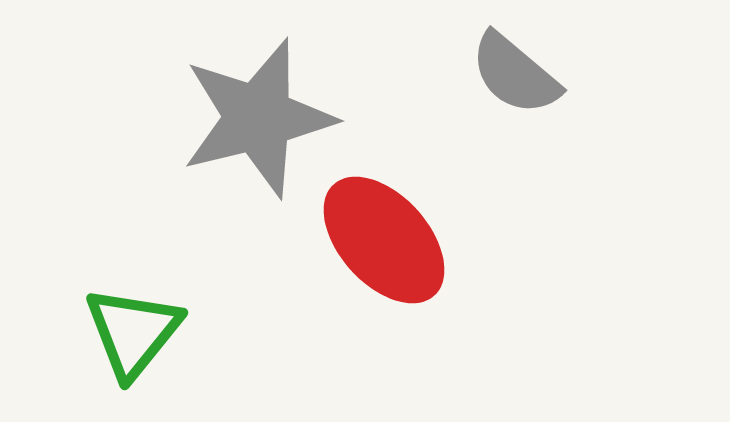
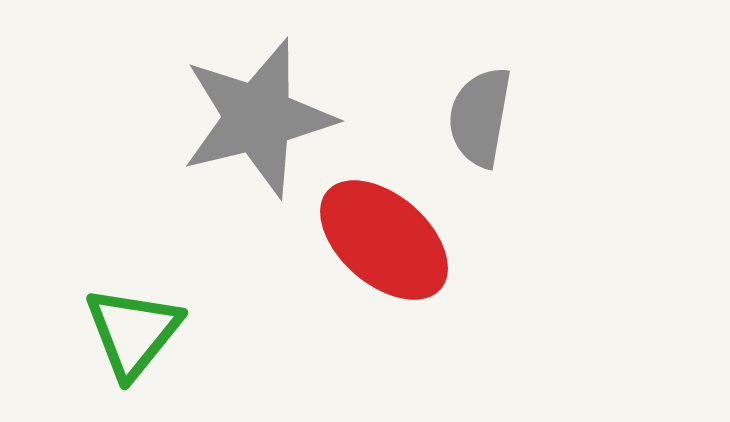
gray semicircle: moved 35 px left, 43 px down; rotated 60 degrees clockwise
red ellipse: rotated 7 degrees counterclockwise
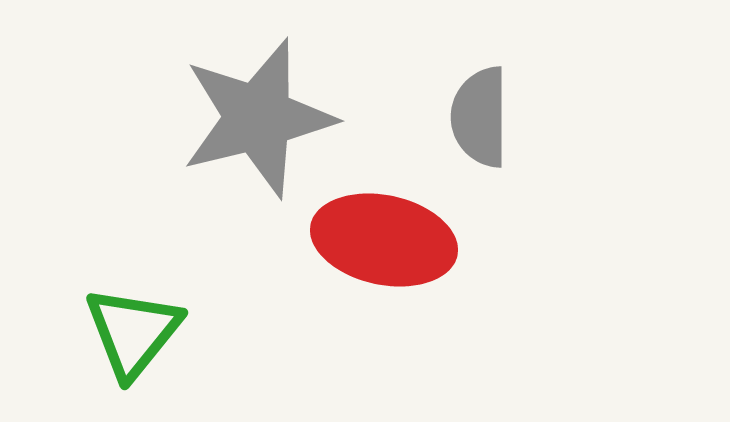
gray semicircle: rotated 10 degrees counterclockwise
red ellipse: rotated 29 degrees counterclockwise
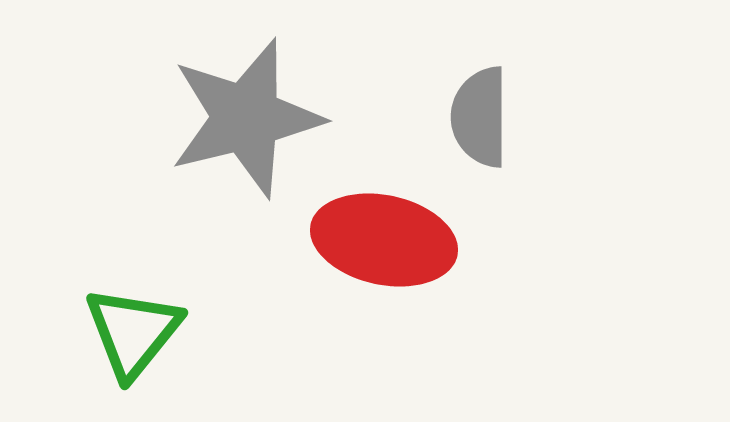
gray star: moved 12 px left
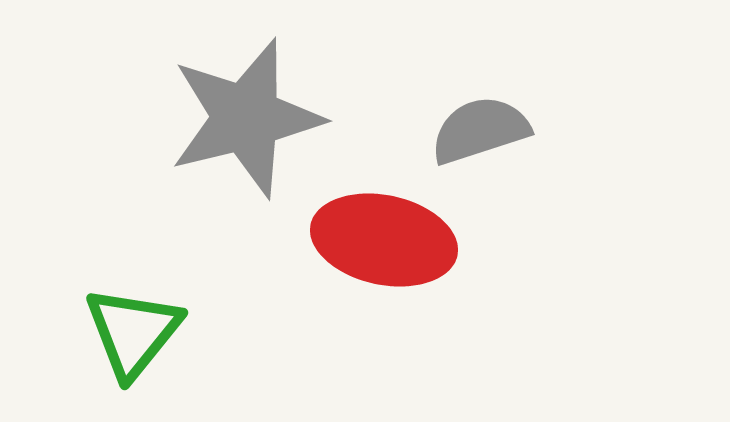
gray semicircle: moved 13 px down; rotated 72 degrees clockwise
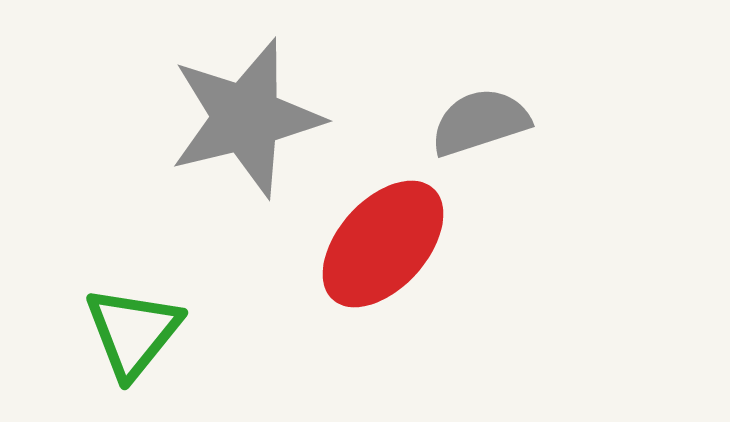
gray semicircle: moved 8 px up
red ellipse: moved 1 px left, 4 px down; rotated 60 degrees counterclockwise
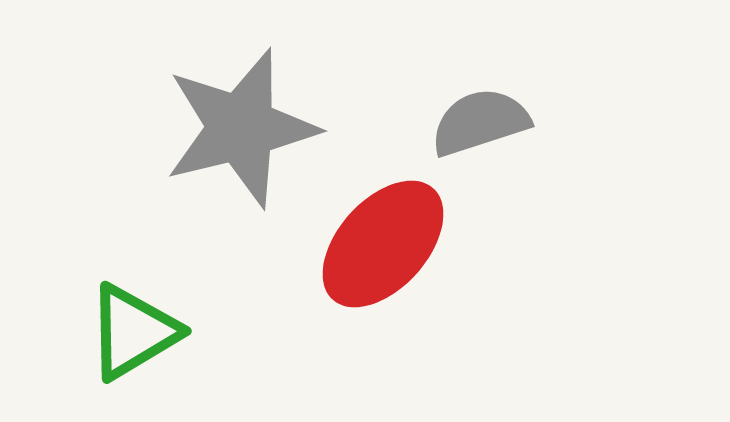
gray star: moved 5 px left, 10 px down
green triangle: rotated 20 degrees clockwise
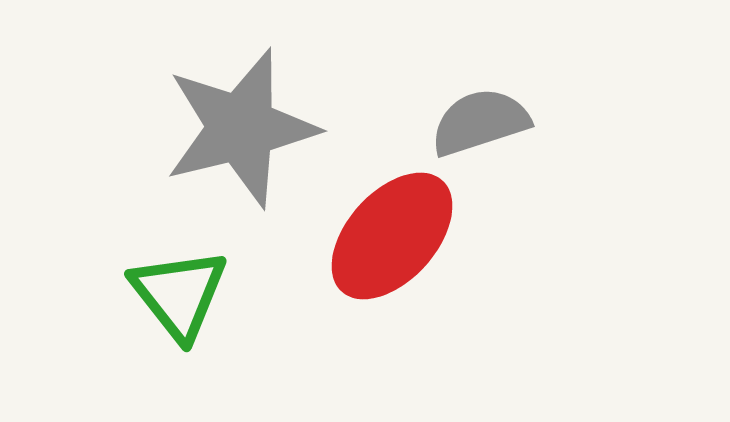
red ellipse: moved 9 px right, 8 px up
green triangle: moved 46 px right, 38 px up; rotated 37 degrees counterclockwise
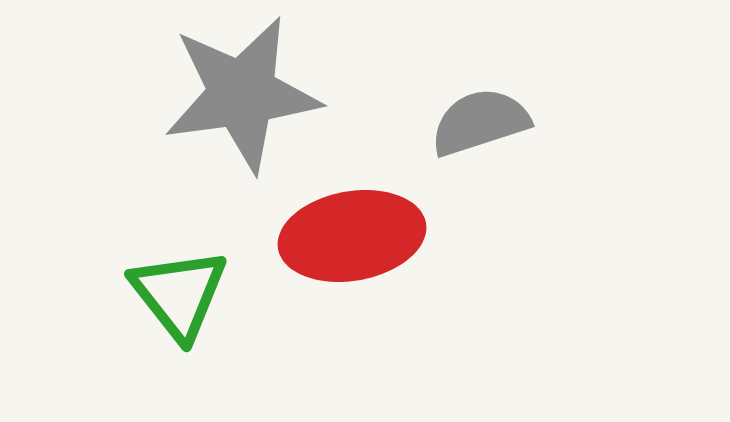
gray star: moved 1 px right, 34 px up; rotated 6 degrees clockwise
red ellipse: moved 40 px left; rotated 38 degrees clockwise
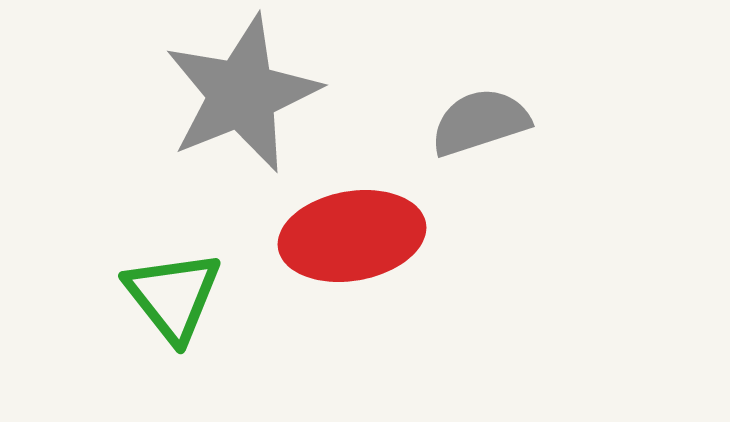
gray star: rotated 14 degrees counterclockwise
green triangle: moved 6 px left, 2 px down
